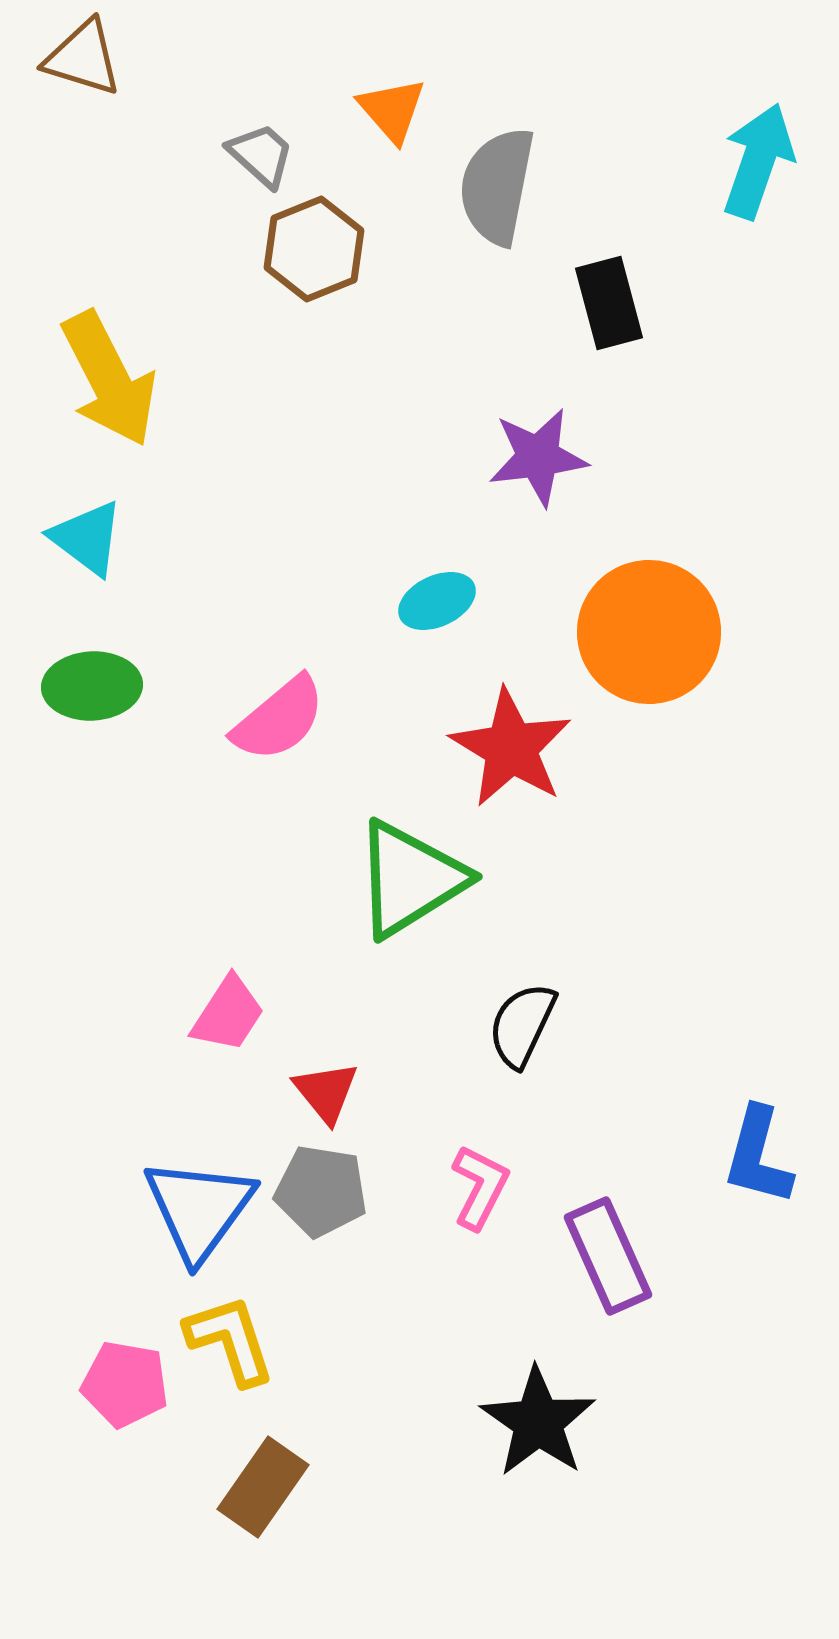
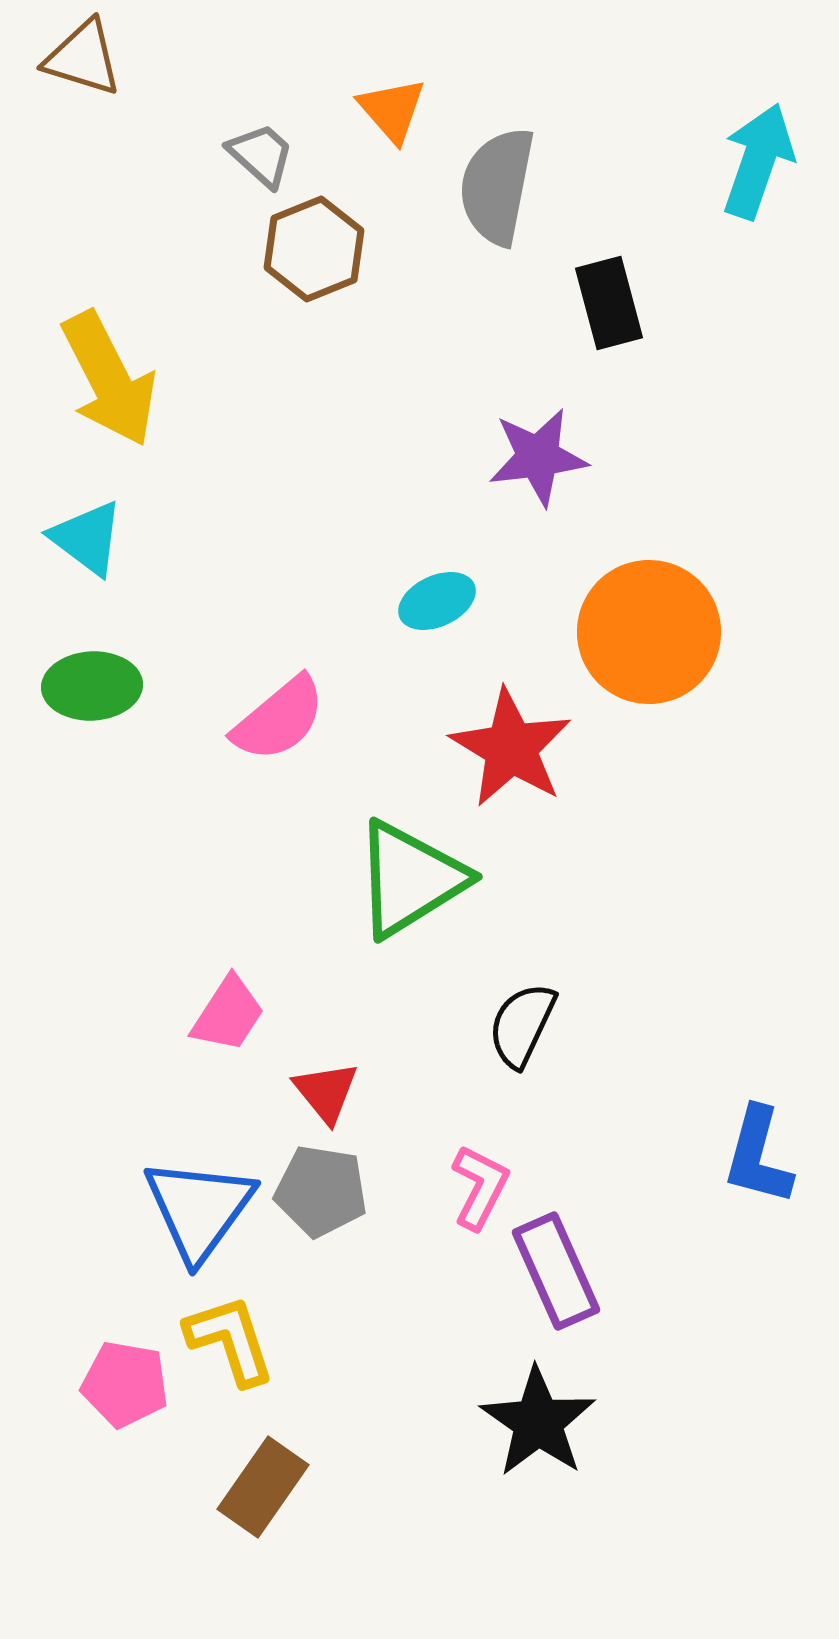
purple rectangle: moved 52 px left, 15 px down
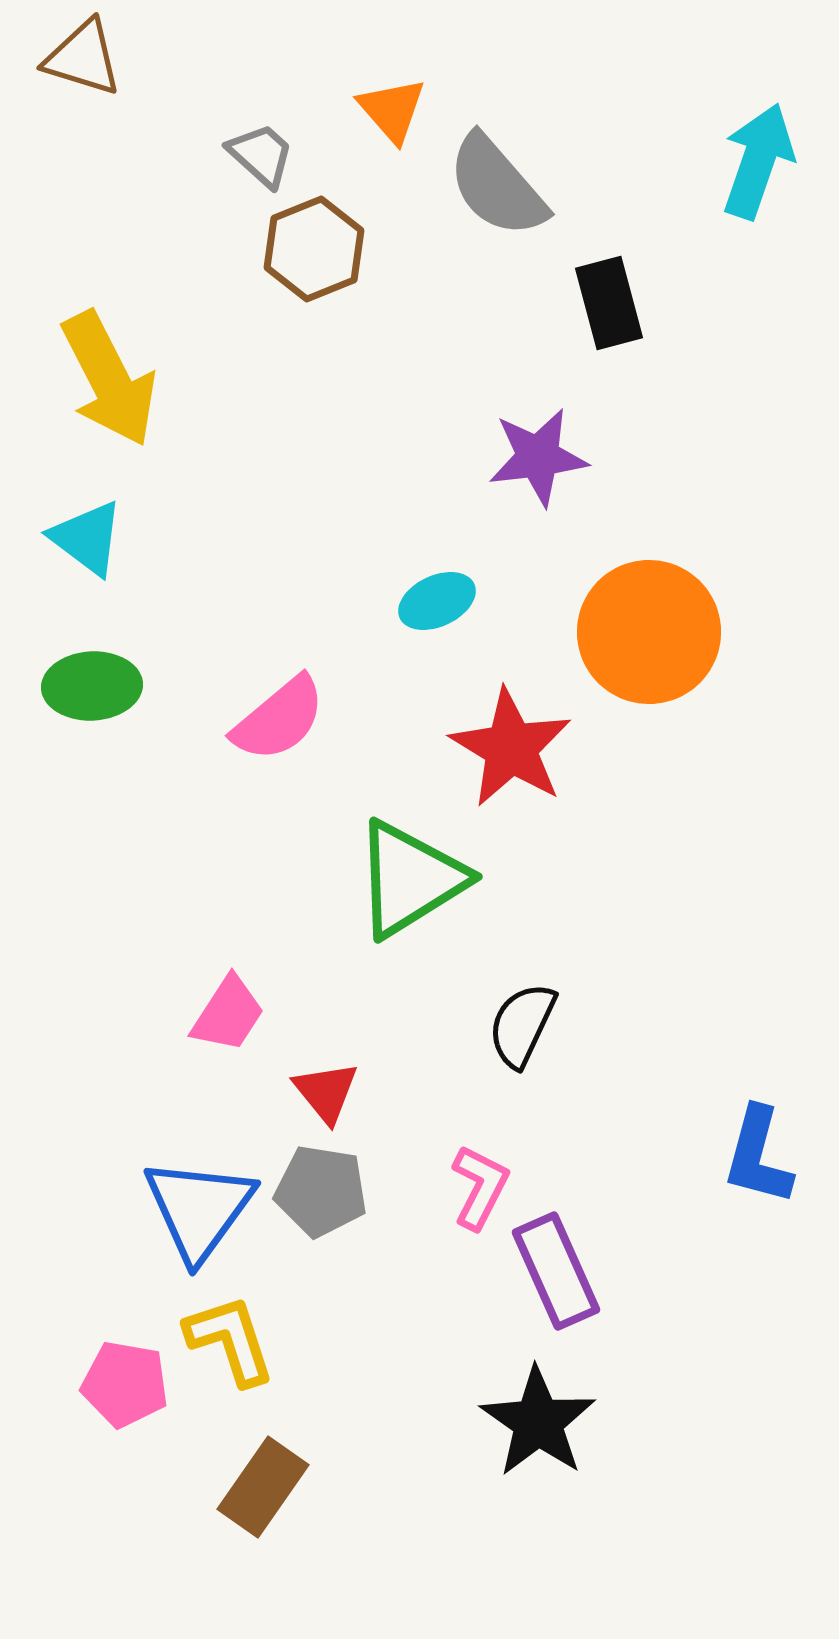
gray semicircle: rotated 52 degrees counterclockwise
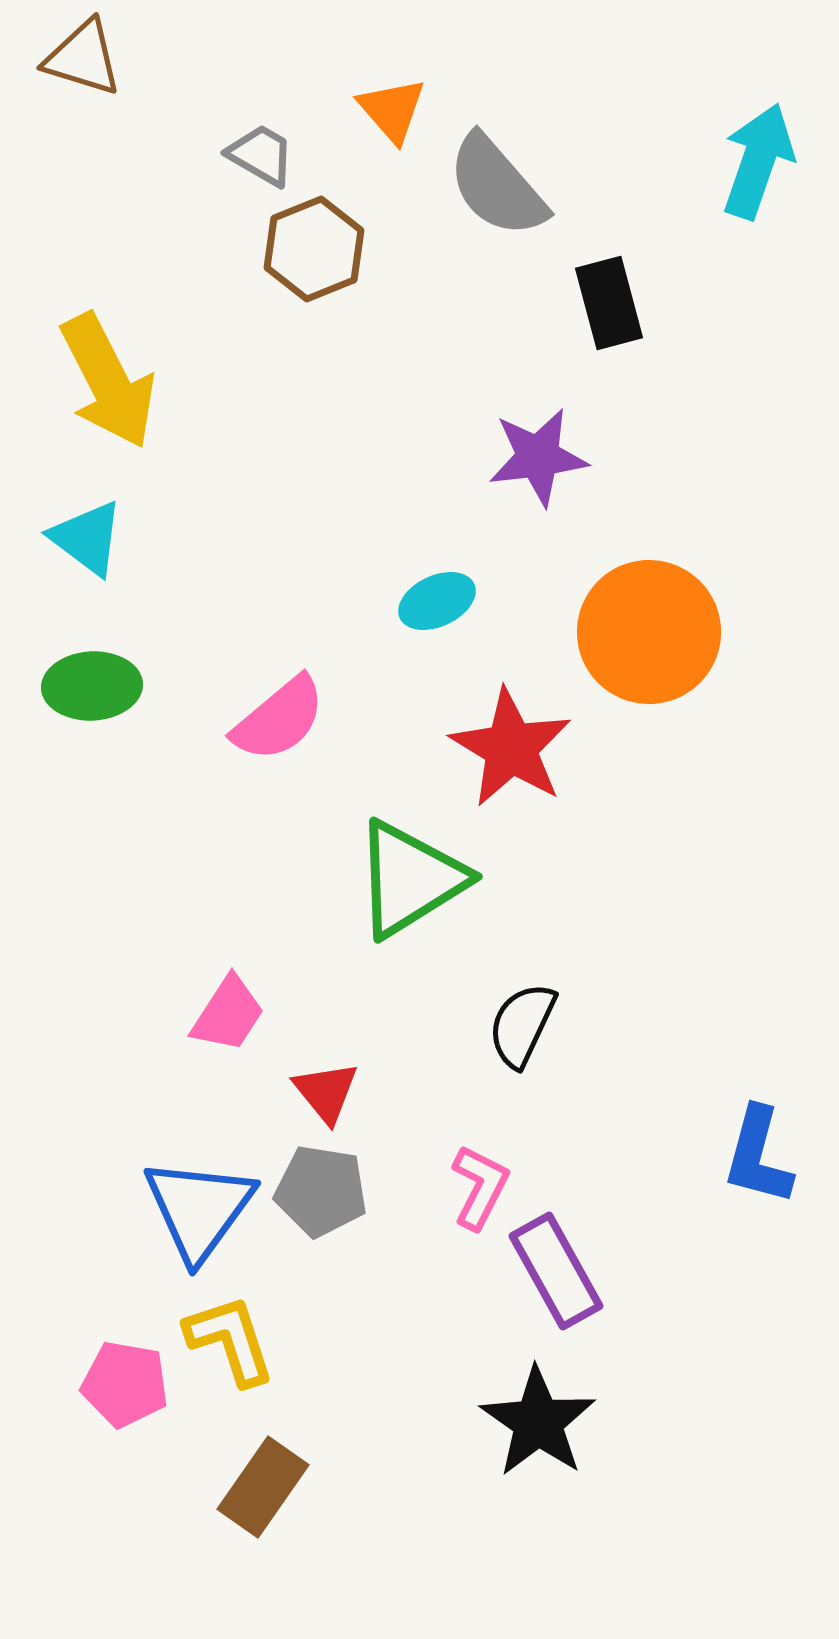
gray trapezoid: rotated 12 degrees counterclockwise
yellow arrow: moved 1 px left, 2 px down
purple rectangle: rotated 5 degrees counterclockwise
